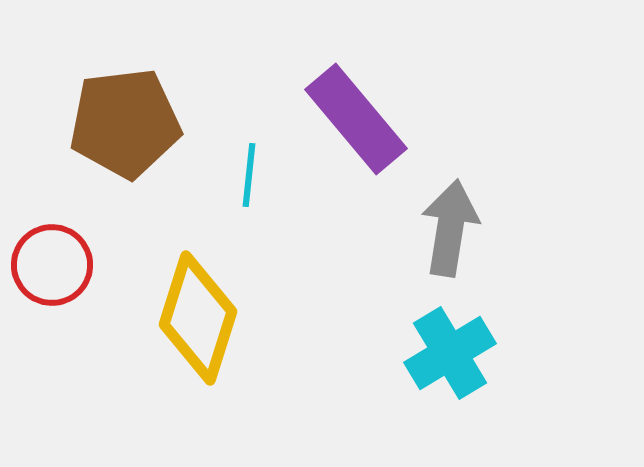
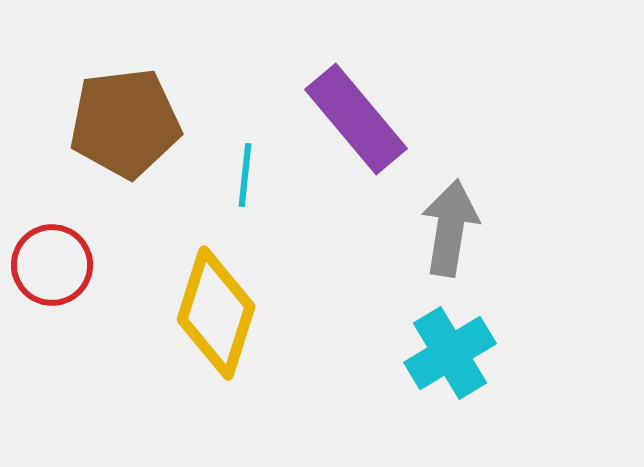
cyan line: moved 4 px left
yellow diamond: moved 18 px right, 5 px up
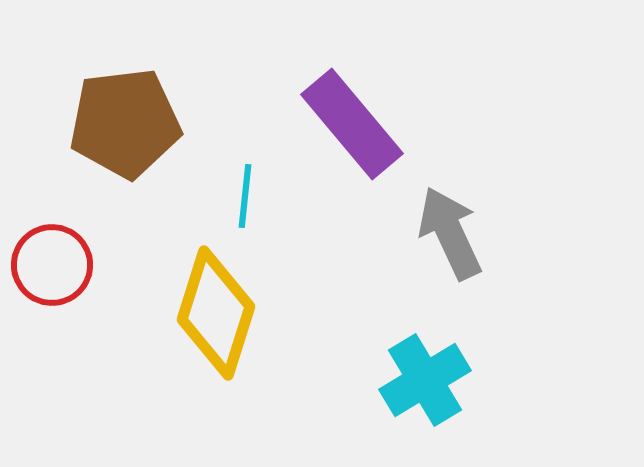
purple rectangle: moved 4 px left, 5 px down
cyan line: moved 21 px down
gray arrow: moved 5 px down; rotated 34 degrees counterclockwise
cyan cross: moved 25 px left, 27 px down
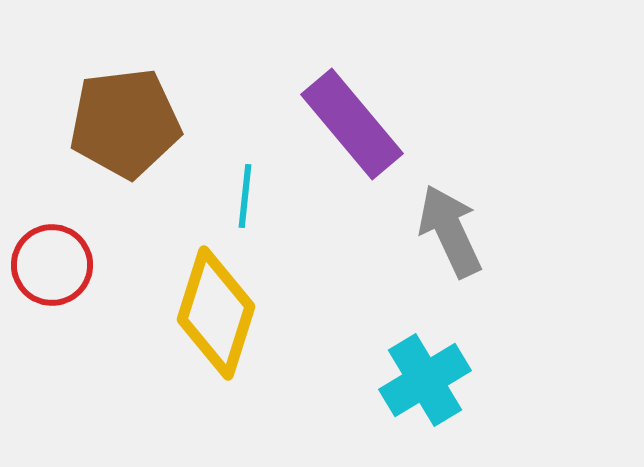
gray arrow: moved 2 px up
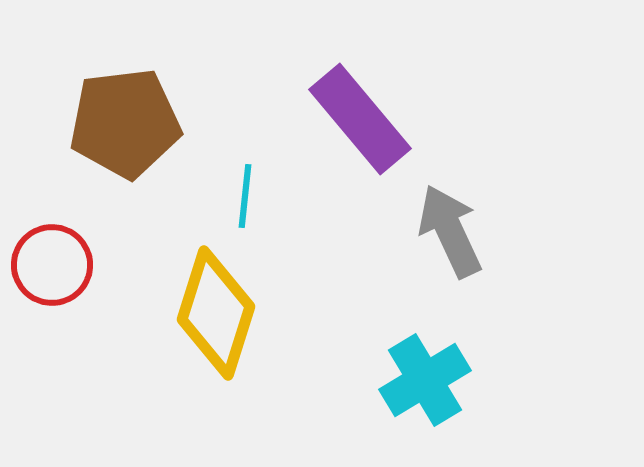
purple rectangle: moved 8 px right, 5 px up
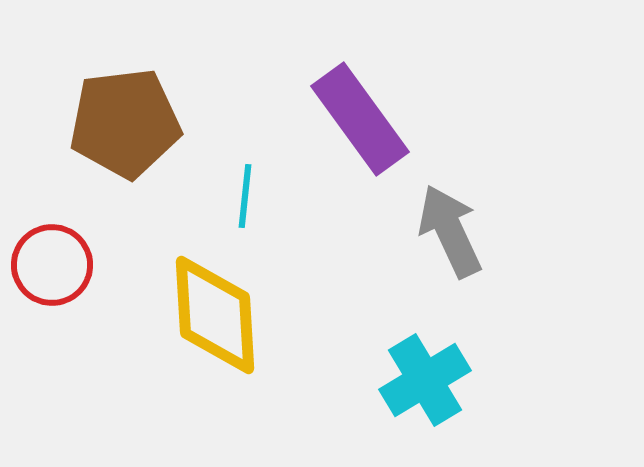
purple rectangle: rotated 4 degrees clockwise
yellow diamond: moved 1 px left, 2 px down; rotated 21 degrees counterclockwise
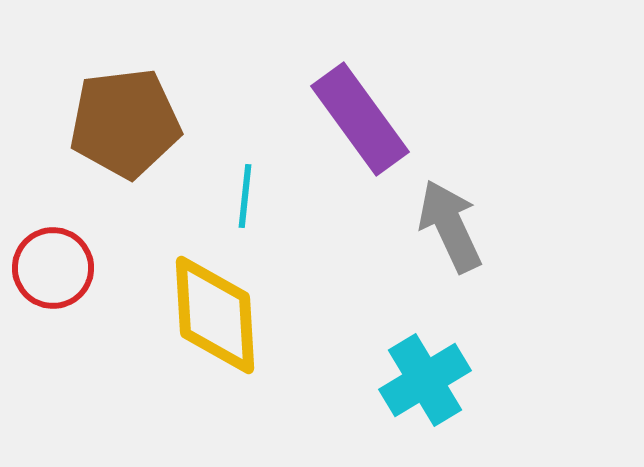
gray arrow: moved 5 px up
red circle: moved 1 px right, 3 px down
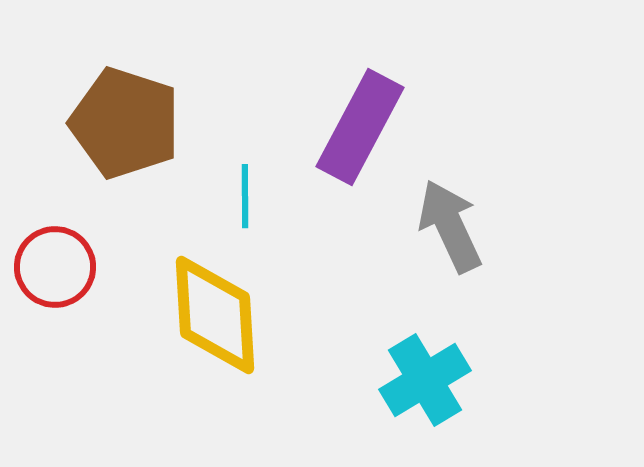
purple rectangle: moved 8 px down; rotated 64 degrees clockwise
brown pentagon: rotated 25 degrees clockwise
cyan line: rotated 6 degrees counterclockwise
red circle: moved 2 px right, 1 px up
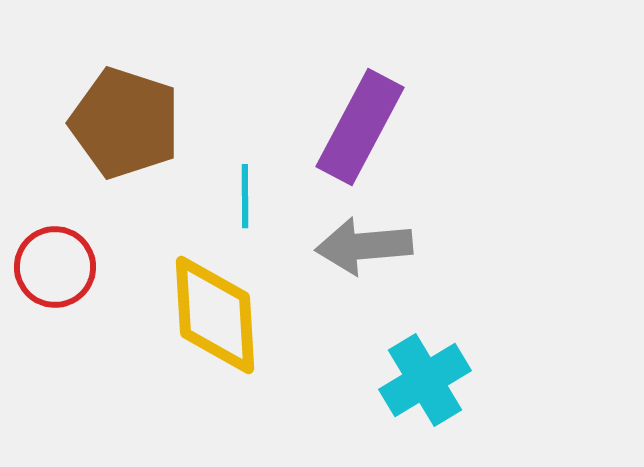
gray arrow: moved 86 px left, 20 px down; rotated 70 degrees counterclockwise
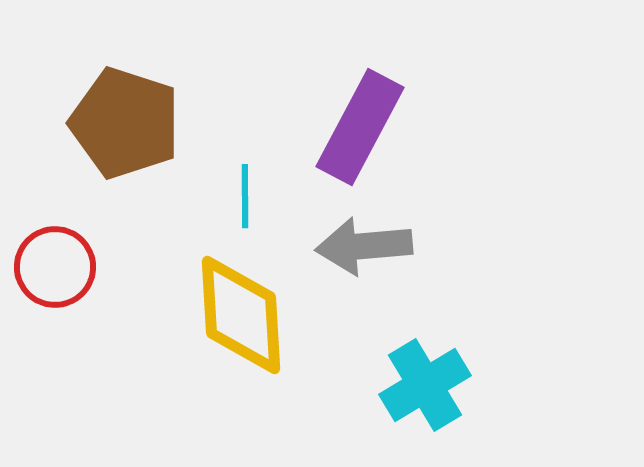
yellow diamond: moved 26 px right
cyan cross: moved 5 px down
